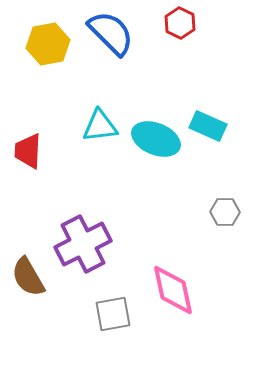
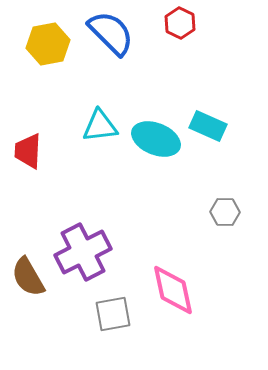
purple cross: moved 8 px down
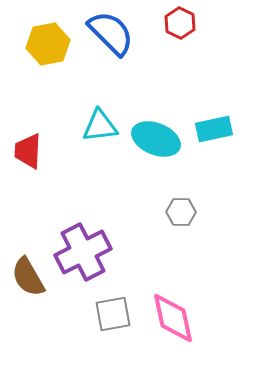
cyan rectangle: moved 6 px right, 3 px down; rotated 36 degrees counterclockwise
gray hexagon: moved 44 px left
pink diamond: moved 28 px down
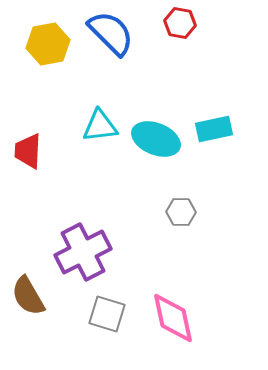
red hexagon: rotated 16 degrees counterclockwise
brown semicircle: moved 19 px down
gray square: moved 6 px left; rotated 27 degrees clockwise
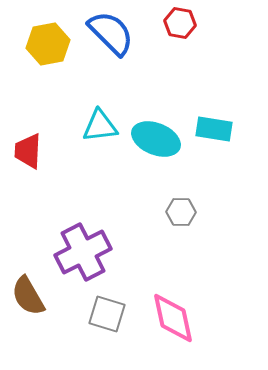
cyan rectangle: rotated 21 degrees clockwise
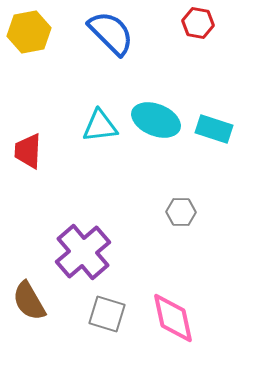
red hexagon: moved 18 px right
yellow hexagon: moved 19 px left, 12 px up
cyan rectangle: rotated 9 degrees clockwise
cyan ellipse: moved 19 px up
purple cross: rotated 14 degrees counterclockwise
brown semicircle: moved 1 px right, 5 px down
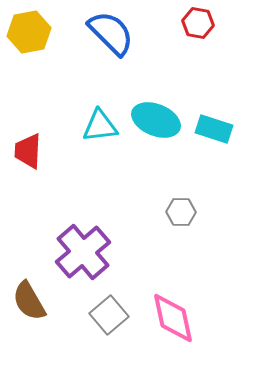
gray square: moved 2 px right, 1 px down; rotated 33 degrees clockwise
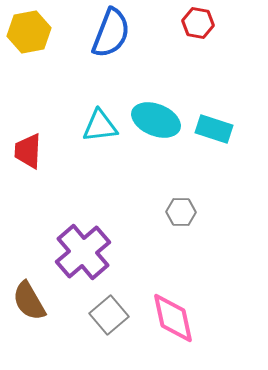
blue semicircle: rotated 66 degrees clockwise
